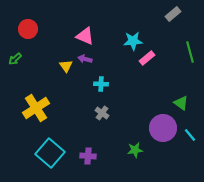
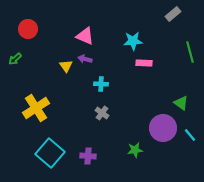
pink rectangle: moved 3 px left, 5 px down; rotated 42 degrees clockwise
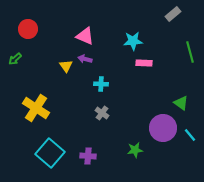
yellow cross: rotated 24 degrees counterclockwise
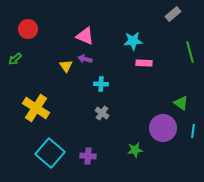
cyan line: moved 3 px right, 4 px up; rotated 48 degrees clockwise
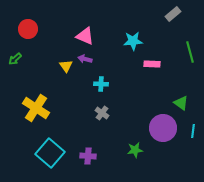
pink rectangle: moved 8 px right, 1 px down
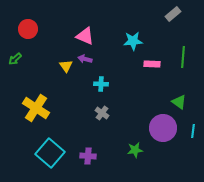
green line: moved 7 px left, 5 px down; rotated 20 degrees clockwise
green triangle: moved 2 px left, 1 px up
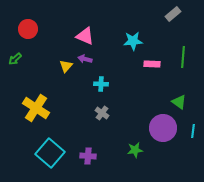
yellow triangle: rotated 16 degrees clockwise
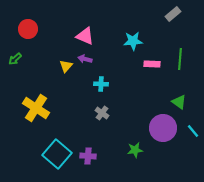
green line: moved 3 px left, 2 px down
cyan line: rotated 48 degrees counterclockwise
cyan square: moved 7 px right, 1 px down
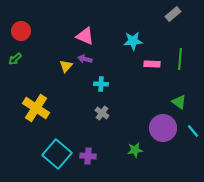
red circle: moved 7 px left, 2 px down
